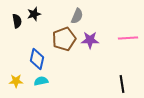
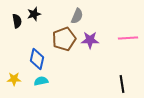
yellow star: moved 2 px left, 2 px up
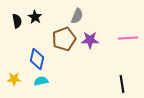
black star: moved 1 px right, 3 px down; rotated 24 degrees counterclockwise
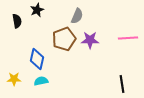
black star: moved 2 px right, 7 px up; rotated 16 degrees clockwise
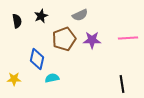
black star: moved 4 px right, 6 px down
gray semicircle: moved 3 px right, 1 px up; rotated 42 degrees clockwise
purple star: moved 2 px right
cyan semicircle: moved 11 px right, 3 px up
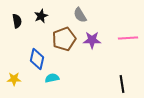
gray semicircle: rotated 84 degrees clockwise
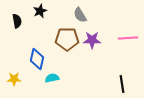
black star: moved 1 px left, 5 px up
brown pentagon: moved 3 px right; rotated 20 degrees clockwise
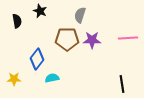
black star: rotated 24 degrees counterclockwise
gray semicircle: rotated 49 degrees clockwise
blue diamond: rotated 25 degrees clockwise
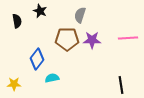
yellow star: moved 5 px down
black line: moved 1 px left, 1 px down
